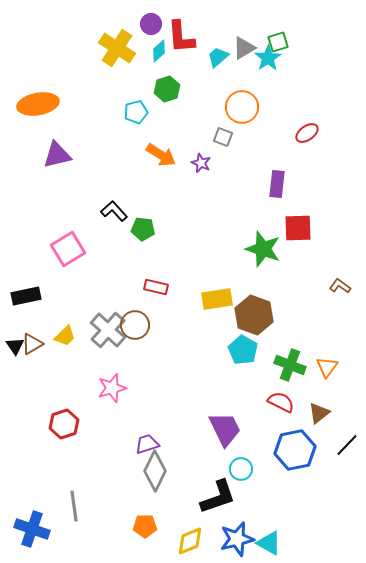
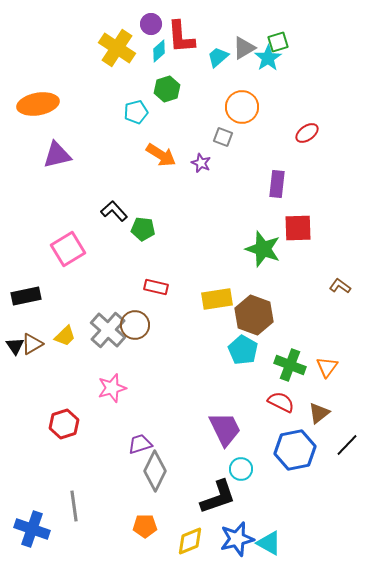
purple trapezoid at (147, 444): moved 7 px left
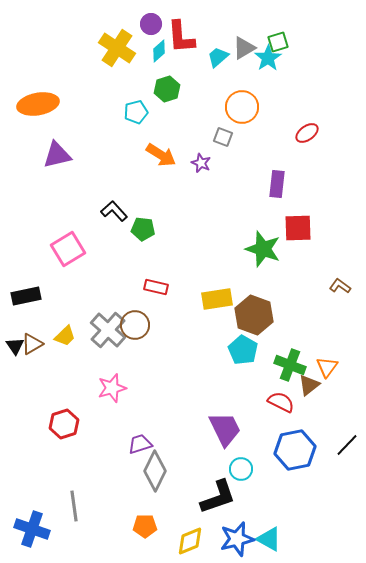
brown triangle at (319, 413): moved 10 px left, 28 px up
cyan triangle at (269, 543): moved 4 px up
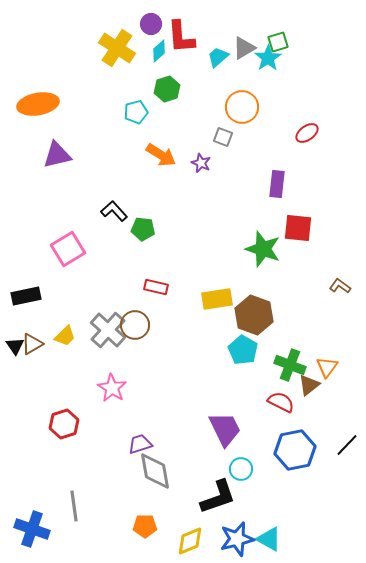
red square at (298, 228): rotated 8 degrees clockwise
pink star at (112, 388): rotated 24 degrees counterclockwise
gray diamond at (155, 471): rotated 36 degrees counterclockwise
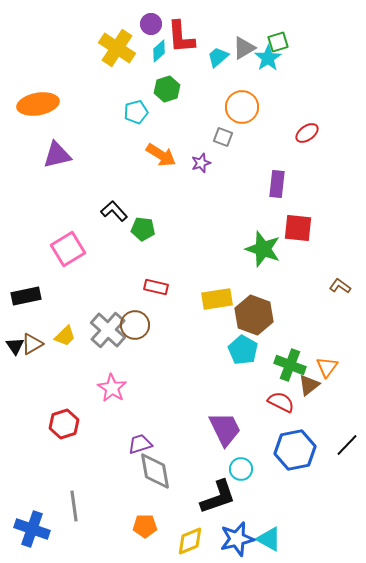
purple star at (201, 163): rotated 30 degrees clockwise
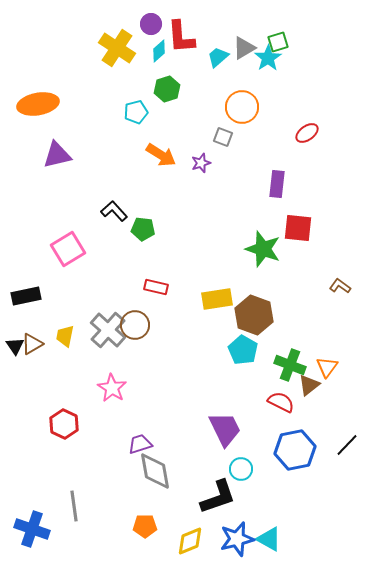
yellow trapezoid at (65, 336): rotated 145 degrees clockwise
red hexagon at (64, 424): rotated 16 degrees counterclockwise
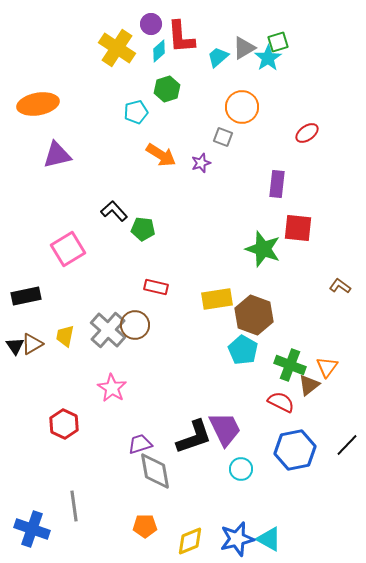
black L-shape at (218, 497): moved 24 px left, 60 px up
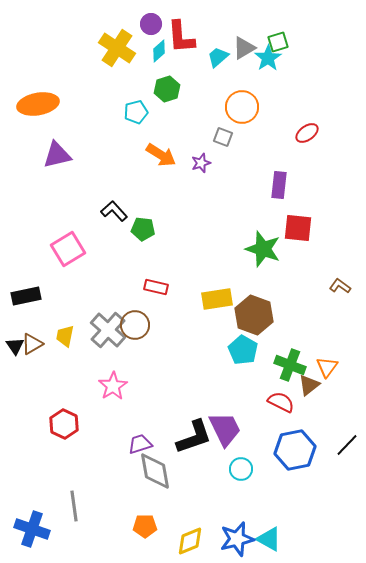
purple rectangle at (277, 184): moved 2 px right, 1 px down
pink star at (112, 388): moved 1 px right, 2 px up; rotated 8 degrees clockwise
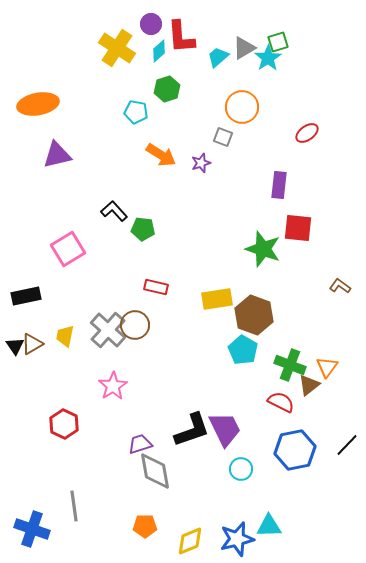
cyan pentagon at (136, 112): rotated 25 degrees clockwise
black L-shape at (194, 437): moved 2 px left, 7 px up
cyan triangle at (269, 539): moved 13 px up; rotated 32 degrees counterclockwise
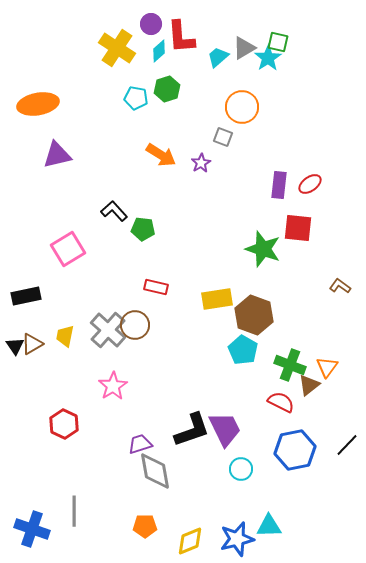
green square at (278, 42): rotated 30 degrees clockwise
cyan pentagon at (136, 112): moved 14 px up
red ellipse at (307, 133): moved 3 px right, 51 px down
purple star at (201, 163): rotated 12 degrees counterclockwise
gray line at (74, 506): moved 5 px down; rotated 8 degrees clockwise
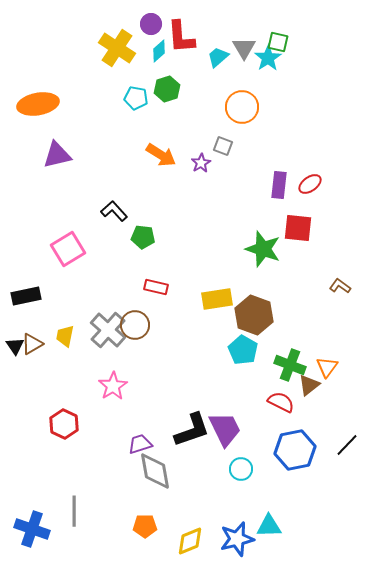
gray triangle at (244, 48): rotated 30 degrees counterclockwise
gray square at (223, 137): moved 9 px down
green pentagon at (143, 229): moved 8 px down
